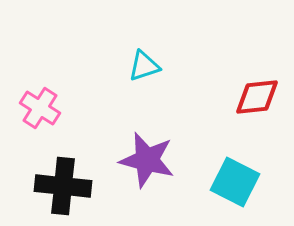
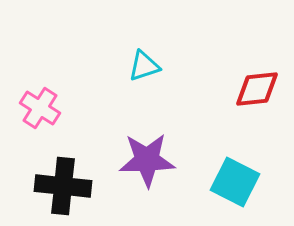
red diamond: moved 8 px up
purple star: rotated 16 degrees counterclockwise
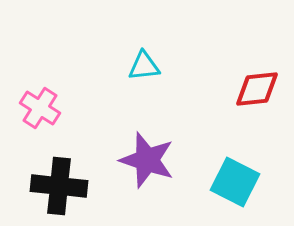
cyan triangle: rotated 12 degrees clockwise
purple star: rotated 20 degrees clockwise
black cross: moved 4 px left
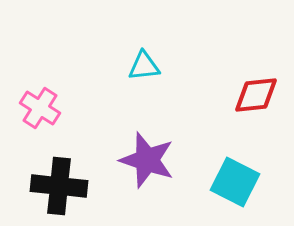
red diamond: moved 1 px left, 6 px down
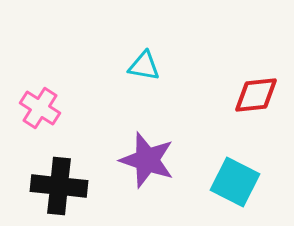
cyan triangle: rotated 16 degrees clockwise
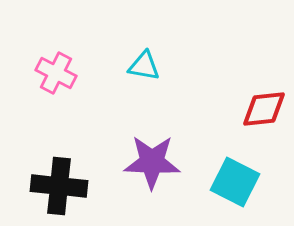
red diamond: moved 8 px right, 14 px down
pink cross: moved 16 px right, 35 px up; rotated 6 degrees counterclockwise
purple star: moved 5 px right, 2 px down; rotated 16 degrees counterclockwise
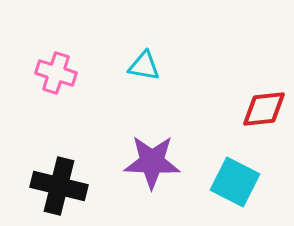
pink cross: rotated 9 degrees counterclockwise
black cross: rotated 8 degrees clockwise
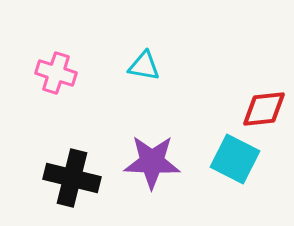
cyan square: moved 23 px up
black cross: moved 13 px right, 8 px up
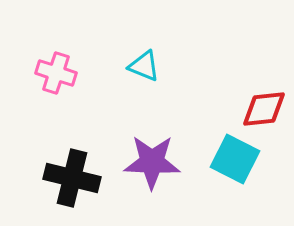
cyan triangle: rotated 12 degrees clockwise
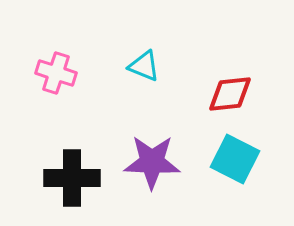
red diamond: moved 34 px left, 15 px up
black cross: rotated 14 degrees counterclockwise
